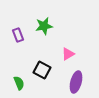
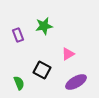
purple ellipse: rotated 45 degrees clockwise
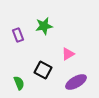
black square: moved 1 px right
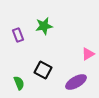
pink triangle: moved 20 px right
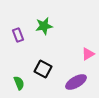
black square: moved 1 px up
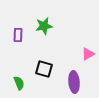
purple rectangle: rotated 24 degrees clockwise
black square: moved 1 px right; rotated 12 degrees counterclockwise
purple ellipse: moved 2 px left; rotated 65 degrees counterclockwise
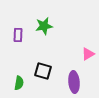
black square: moved 1 px left, 2 px down
green semicircle: rotated 32 degrees clockwise
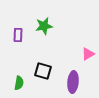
purple ellipse: moved 1 px left; rotated 10 degrees clockwise
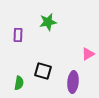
green star: moved 4 px right, 4 px up
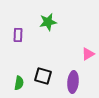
black square: moved 5 px down
